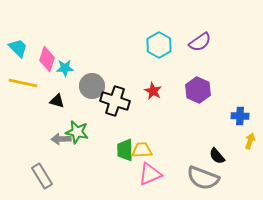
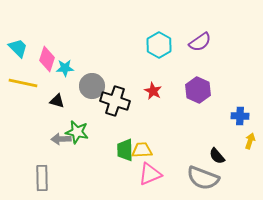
gray rectangle: moved 2 px down; rotated 30 degrees clockwise
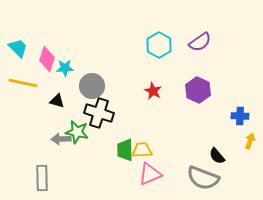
black cross: moved 16 px left, 12 px down
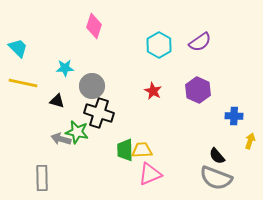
pink diamond: moved 47 px right, 33 px up
blue cross: moved 6 px left
gray arrow: rotated 18 degrees clockwise
gray semicircle: moved 13 px right
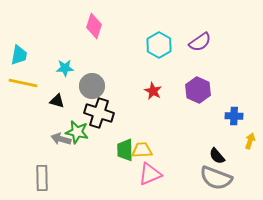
cyan trapezoid: moved 1 px right, 7 px down; rotated 55 degrees clockwise
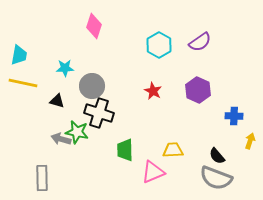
yellow trapezoid: moved 31 px right
pink triangle: moved 3 px right, 2 px up
